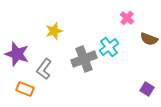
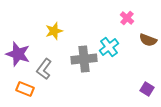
brown semicircle: moved 1 px left, 1 px down
purple star: moved 1 px right
gray cross: rotated 15 degrees clockwise
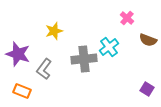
orange rectangle: moved 3 px left, 2 px down
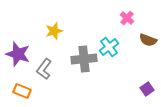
purple square: rotated 24 degrees clockwise
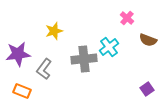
purple star: rotated 25 degrees counterclockwise
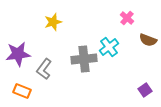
yellow star: moved 1 px left, 9 px up
purple square: moved 2 px left, 1 px down
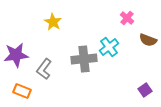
yellow star: rotated 24 degrees counterclockwise
purple star: moved 2 px left, 1 px down
